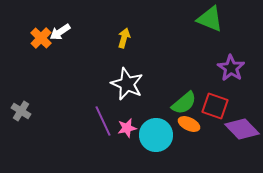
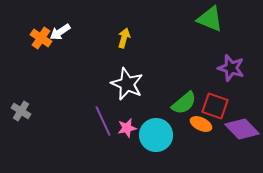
orange cross: rotated 10 degrees counterclockwise
purple star: rotated 16 degrees counterclockwise
orange ellipse: moved 12 px right
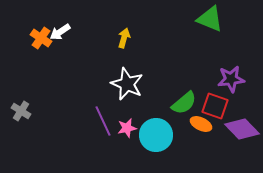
purple star: moved 11 px down; rotated 24 degrees counterclockwise
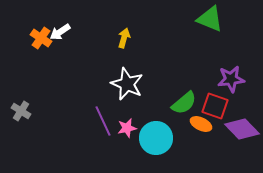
cyan circle: moved 3 px down
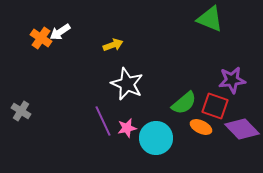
yellow arrow: moved 11 px left, 7 px down; rotated 54 degrees clockwise
purple star: moved 1 px right, 1 px down
orange ellipse: moved 3 px down
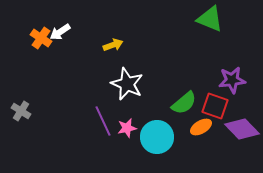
orange ellipse: rotated 55 degrees counterclockwise
cyan circle: moved 1 px right, 1 px up
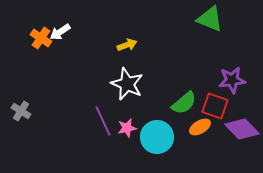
yellow arrow: moved 14 px right
orange ellipse: moved 1 px left
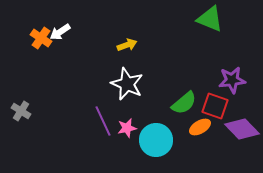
cyan circle: moved 1 px left, 3 px down
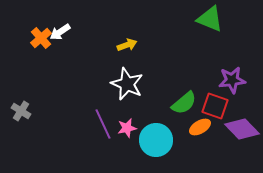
orange cross: rotated 15 degrees clockwise
purple line: moved 3 px down
